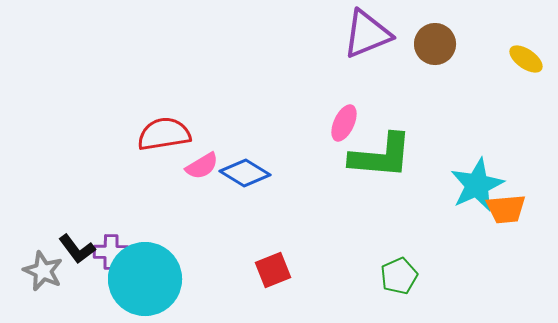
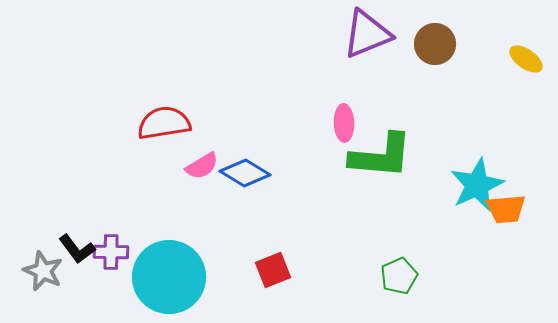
pink ellipse: rotated 27 degrees counterclockwise
red semicircle: moved 11 px up
cyan circle: moved 24 px right, 2 px up
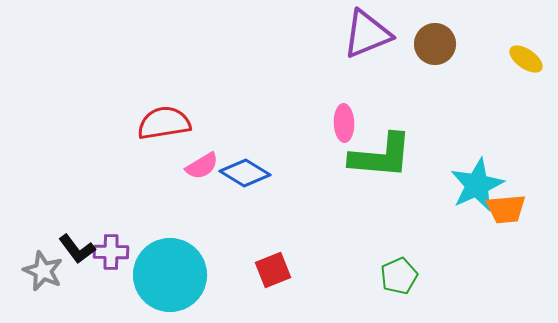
cyan circle: moved 1 px right, 2 px up
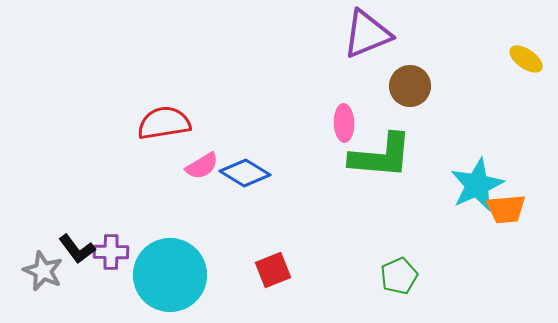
brown circle: moved 25 px left, 42 px down
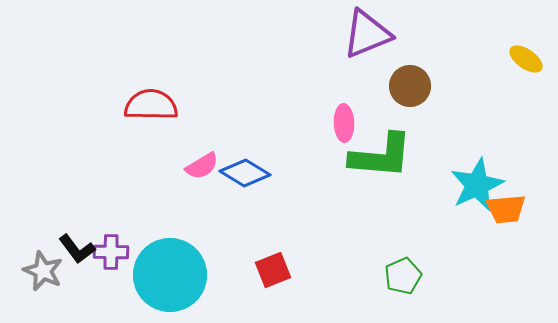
red semicircle: moved 13 px left, 18 px up; rotated 10 degrees clockwise
green pentagon: moved 4 px right
